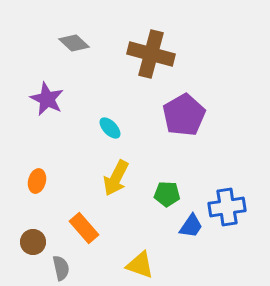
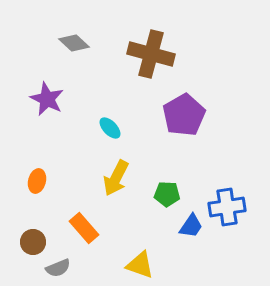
gray semicircle: moved 3 px left; rotated 80 degrees clockwise
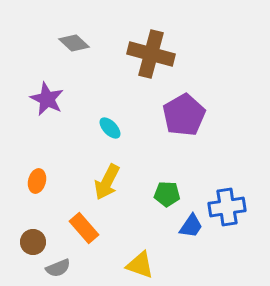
yellow arrow: moved 9 px left, 4 px down
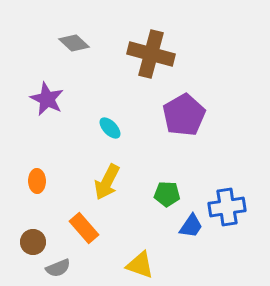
orange ellipse: rotated 15 degrees counterclockwise
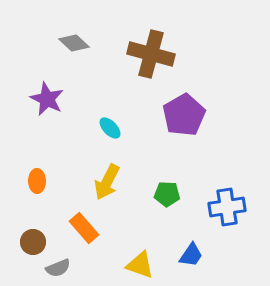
blue trapezoid: moved 29 px down
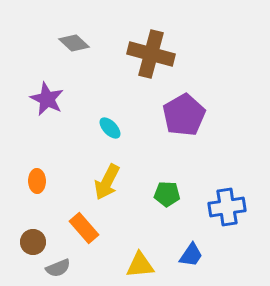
yellow triangle: rotated 24 degrees counterclockwise
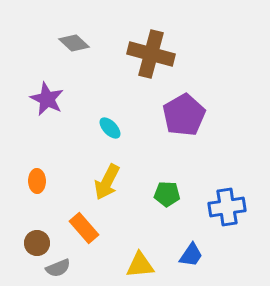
brown circle: moved 4 px right, 1 px down
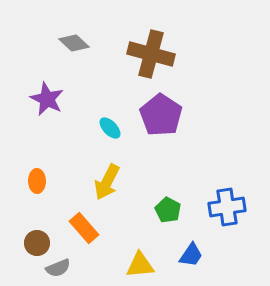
purple pentagon: moved 23 px left; rotated 9 degrees counterclockwise
green pentagon: moved 1 px right, 16 px down; rotated 25 degrees clockwise
